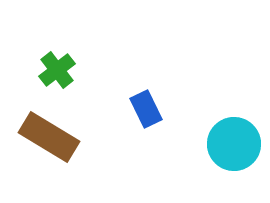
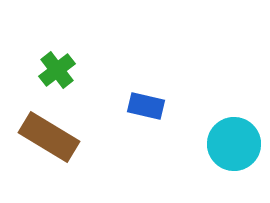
blue rectangle: moved 3 px up; rotated 51 degrees counterclockwise
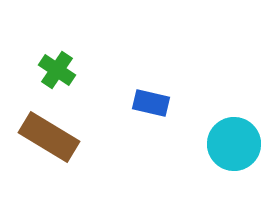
green cross: rotated 18 degrees counterclockwise
blue rectangle: moved 5 px right, 3 px up
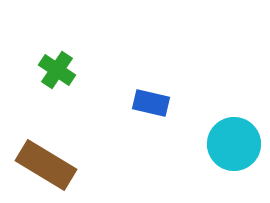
brown rectangle: moved 3 px left, 28 px down
